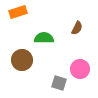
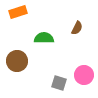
brown circle: moved 5 px left, 1 px down
pink circle: moved 4 px right, 6 px down
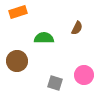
gray square: moved 4 px left
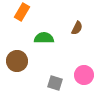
orange rectangle: moved 4 px right; rotated 42 degrees counterclockwise
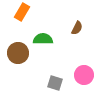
green semicircle: moved 1 px left, 1 px down
brown circle: moved 1 px right, 8 px up
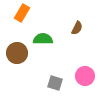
orange rectangle: moved 1 px down
brown circle: moved 1 px left
pink circle: moved 1 px right, 1 px down
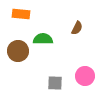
orange rectangle: moved 1 px left, 1 px down; rotated 66 degrees clockwise
brown circle: moved 1 px right, 2 px up
gray square: rotated 14 degrees counterclockwise
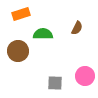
orange rectangle: rotated 24 degrees counterclockwise
green semicircle: moved 5 px up
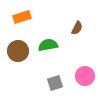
orange rectangle: moved 1 px right, 3 px down
green semicircle: moved 5 px right, 11 px down; rotated 12 degrees counterclockwise
gray square: rotated 21 degrees counterclockwise
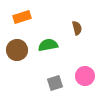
brown semicircle: rotated 40 degrees counterclockwise
brown circle: moved 1 px left, 1 px up
